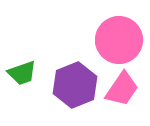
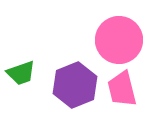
green trapezoid: moved 1 px left
pink trapezoid: rotated 132 degrees clockwise
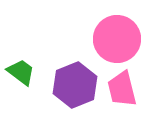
pink circle: moved 2 px left, 1 px up
green trapezoid: moved 1 px up; rotated 124 degrees counterclockwise
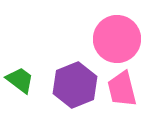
green trapezoid: moved 1 px left, 8 px down
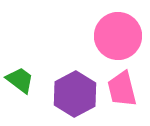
pink circle: moved 1 px right, 3 px up
purple hexagon: moved 9 px down; rotated 6 degrees counterclockwise
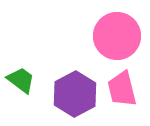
pink circle: moved 1 px left
green trapezoid: moved 1 px right
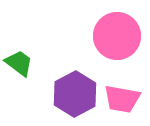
green trapezoid: moved 2 px left, 17 px up
pink trapezoid: moved 10 px down; rotated 66 degrees counterclockwise
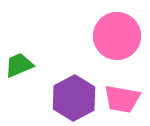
green trapezoid: moved 2 px down; rotated 60 degrees counterclockwise
purple hexagon: moved 1 px left, 4 px down
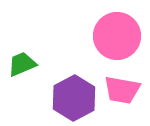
green trapezoid: moved 3 px right, 1 px up
pink trapezoid: moved 9 px up
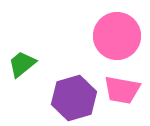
green trapezoid: rotated 16 degrees counterclockwise
purple hexagon: rotated 12 degrees clockwise
